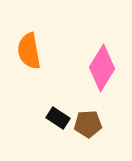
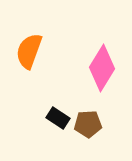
orange semicircle: rotated 30 degrees clockwise
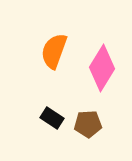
orange semicircle: moved 25 px right
black rectangle: moved 6 px left
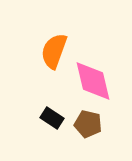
pink diamond: moved 9 px left, 13 px down; rotated 45 degrees counterclockwise
brown pentagon: rotated 16 degrees clockwise
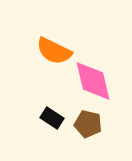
orange semicircle: rotated 84 degrees counterclockwise
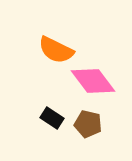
orange semicircle: moved 2 px right, 1 px up
pink diamond: rotated 24 degrees counterclockwise
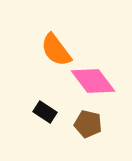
orange semicircle: rotated 27 degrees clockwise
black rectangle: moved 7 px left, 6 px up
